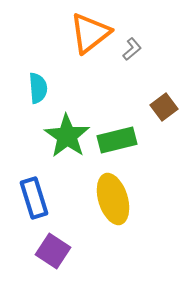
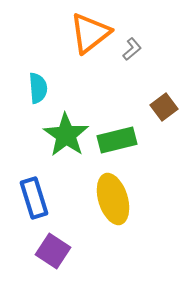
green star: moved 1 px left, 1 px up
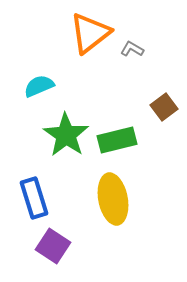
gray L-shape: rotated 110 degrees counterclockwise
cyan semicircle: moved 1 px right, 2 px up; rotated 108 degrees counterclockwise
yellow ellipse: rotated 6 degrees clockwise
purple square: moved 5 px up
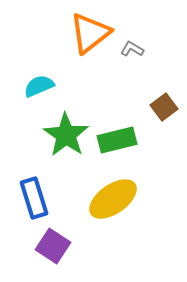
yellow ellipse: rotated 66 degrees clockwise
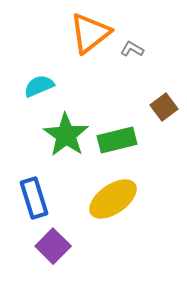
purple square: rotated 12 degrees clockwise
